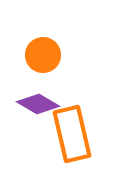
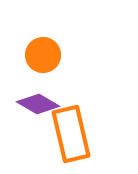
orange rectangle: moved 1 px left
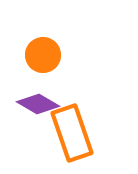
orange rectangle: moved 1 px right, 1 px up; rotated 6 degrees counterclockwise
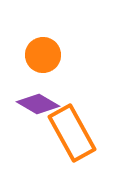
orange rectangle: rotated 10 degrees counterclockwise
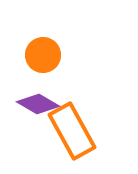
orange rectangle: moved 2 px up
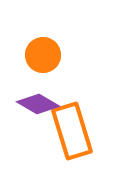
orange rectangle: rotated 12 degrees clockwise
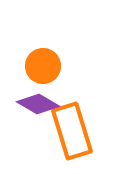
orange circle: moved 11 px down
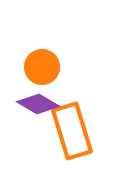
orange circle: moved 1 px left, 1 px down
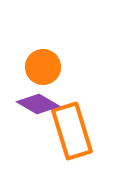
orange circle: moved 1 px right
